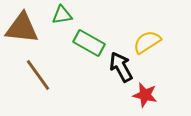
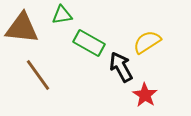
red star: rotated 20 degrees clockwise
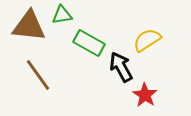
brown triangle: moved 7 px right, 2 px up
yellow semicircle: moved 2 px up
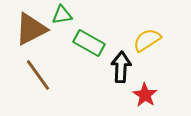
brown triangle: moved 2 px right, 3 px down; rotated 33 degrees counterclockwise
black arrow: rotated 32 degrees clockwise
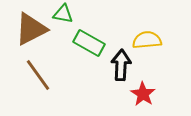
green triangle: moved 1 px right, 1 px up; rotated 20 degrees clockwise
yellow semicircle: rotated 28 degrees clockwise
black arrow: moved 2 px up
red star: moved 2 px left, 1 px up
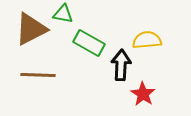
brown line: rotated 52 degrees counterclockwise
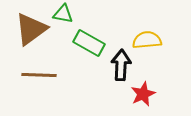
brown triangle: rotated 9 degrees counterclockwise
brown line: moved 1 px right
red star: rotated 15 degrees clockwise
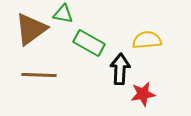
black arrow: moved 1 px left, 4 px down
red star: rotated 15 degrees clockwise
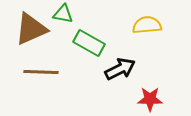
brown triangle: rotated 12 degrees clockwise
yellow semicircle: moved 15 px up
black arrow: rotated 60 degrees clockwise
brown line: moved 2 px right, 3 px up
red star: moved 7 px right, 5 px down; rotated 10 degrees clockwise
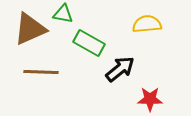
yellow semicircle: moved 1 px up
brown triangle: moved 1 px left
black arrow: rotated 12 degrees counterclockwise
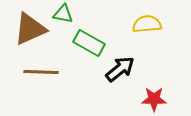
red star: moved 4 px right
